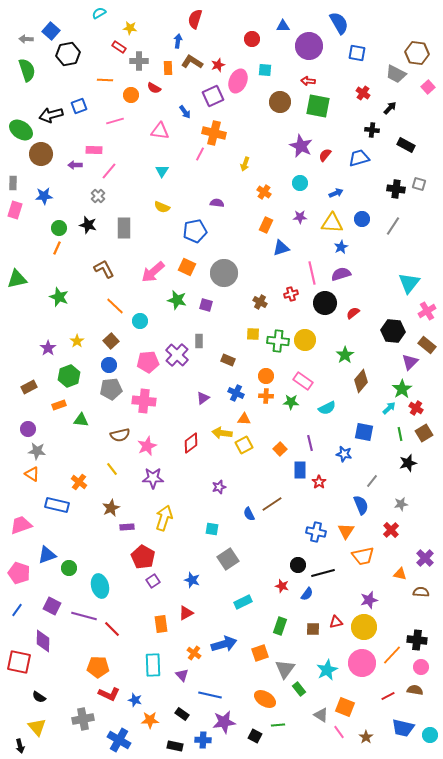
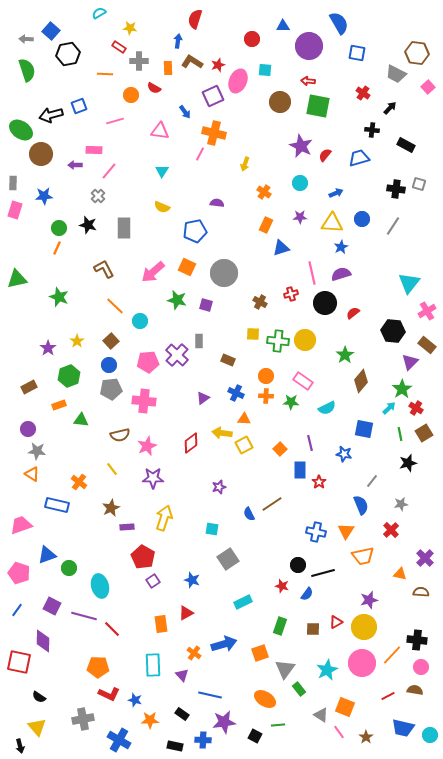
orange line at (105, 80): moved 6 px up
blue square at (364, 432): moved 3 px up
red triangle at (336, 622): rotated 16 degrees counterclockwise
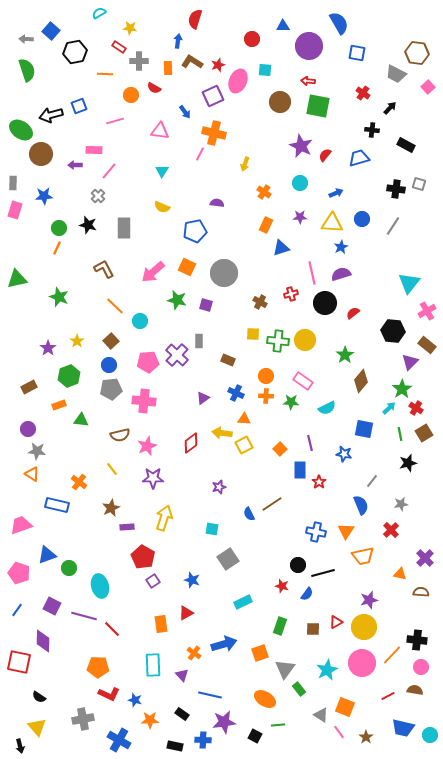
black hexagon at (68, 54): moved 7 px right, 2 px up
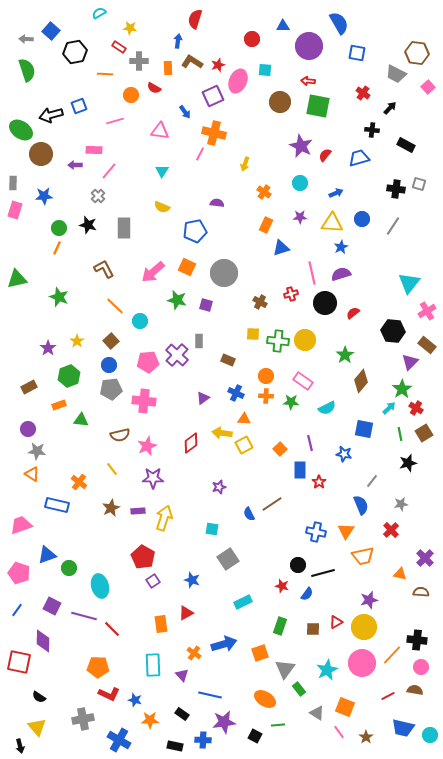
purple rectangle at (127, 527): moved 11 px right, 16 px up
gray triangle at (321, 715): moved 4 px left, 2 px up
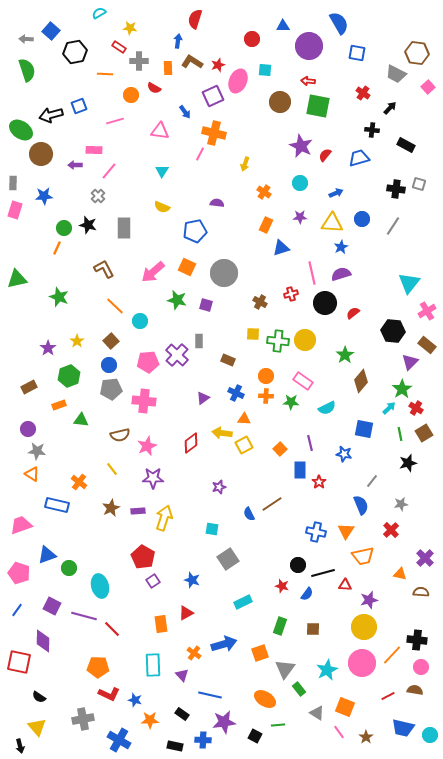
green circle at (59, 228): moved 5 px right
red triangle at (336, 622): moved 9 px right, 37 px up; rotated 32 degrees clockwise
